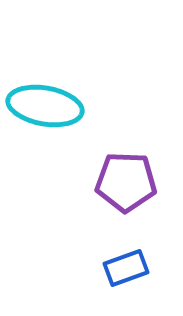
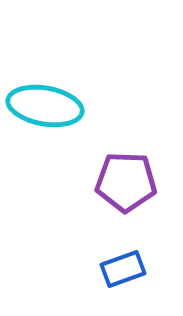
blue rectangle: moved 3 px left, 1 px down
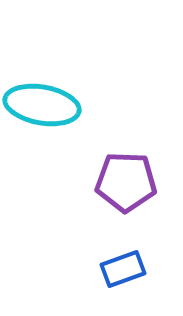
cyan ellipse: moved 3 px left, 1 px up
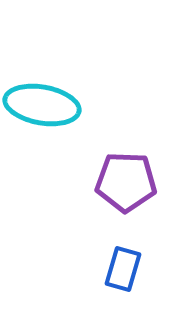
blue rectangle: rotated 54 degrees counterclockwise
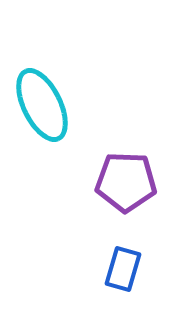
cyan ellipse: rotated 54 degrees clockwise
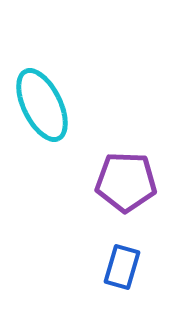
blue rectangle: moved 1 px left, 2 px up
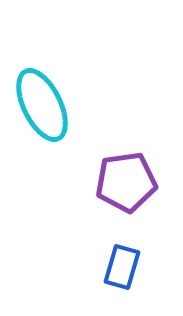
purple pentagon: rotated 10 degrees counterclockwise
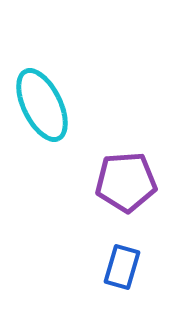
purple pentagon: rotated 4 degrees clockwise
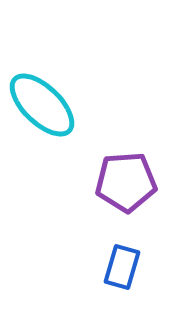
cyan ellipse: rotated 20 degrees counterclockwise
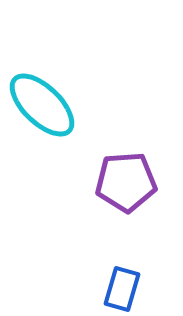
blue rectangle: moved 22 px down
